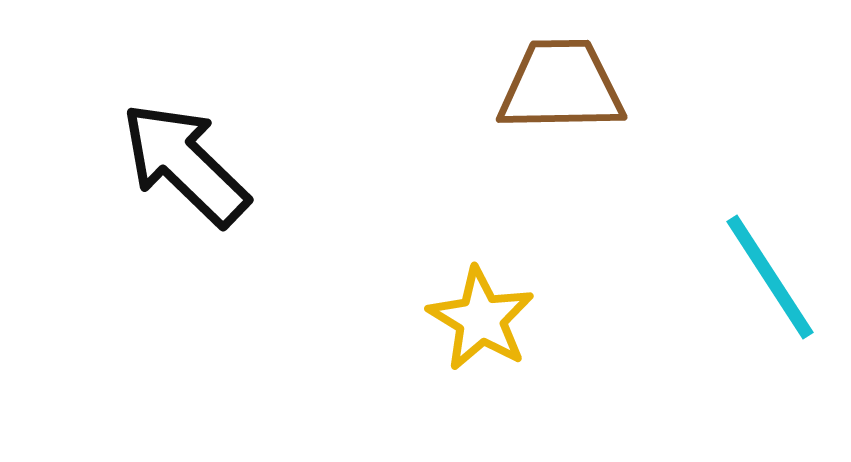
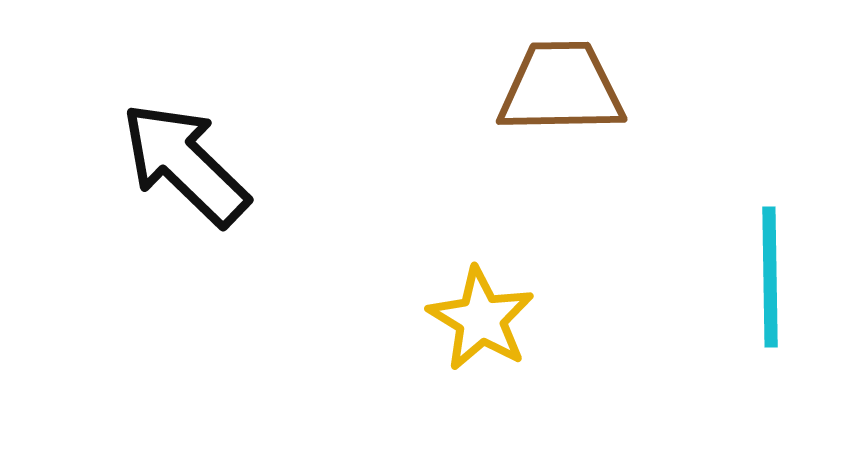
brown trapezoid: moved 2 px down
cyan line: rotated 32 degrees clockwise
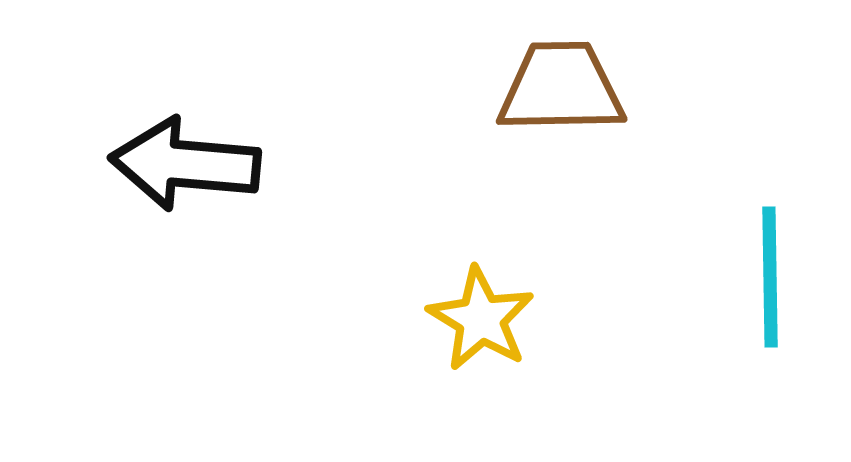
black arrow: rotated 39 degrees counterclockwise
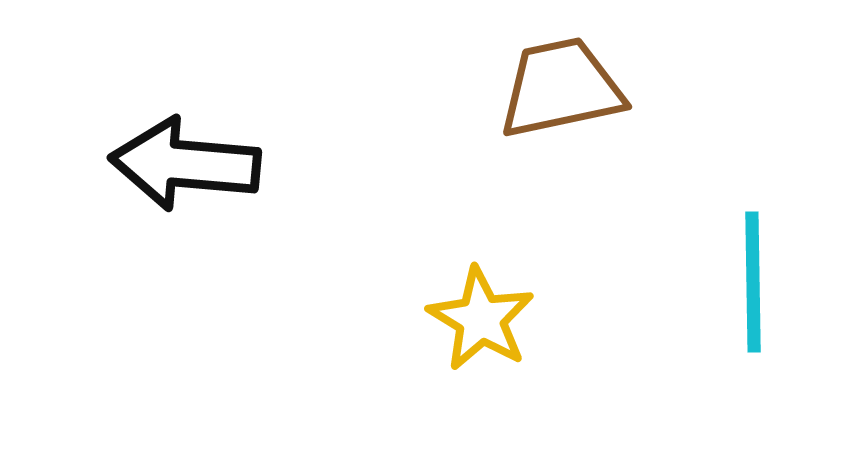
brown trapezoid: rotated 11 degrees counterclockwise
cyan line: moved 17 px left, 5 px down
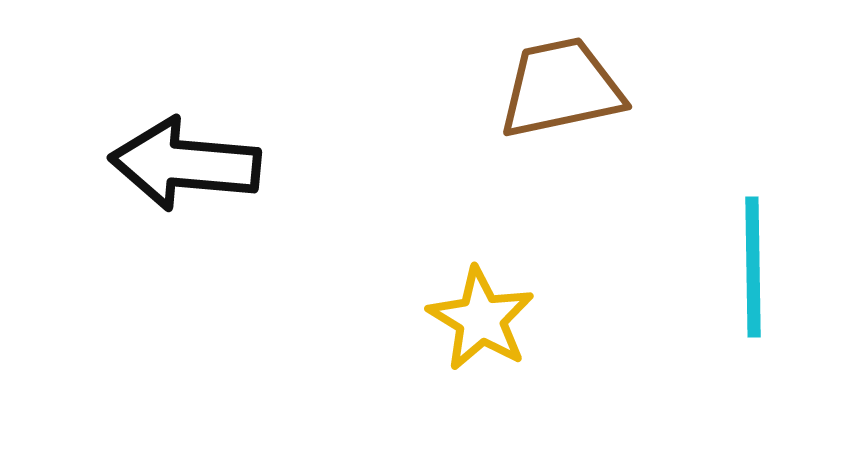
cyan line: moved 15 px up
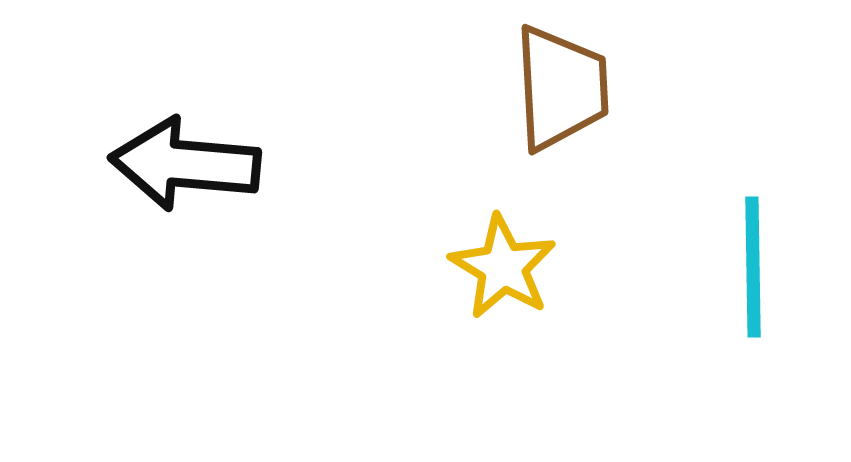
brown trapezoid: rotated 99 degrees clockwise
yellow star: moved 22 px right, 52 px up
